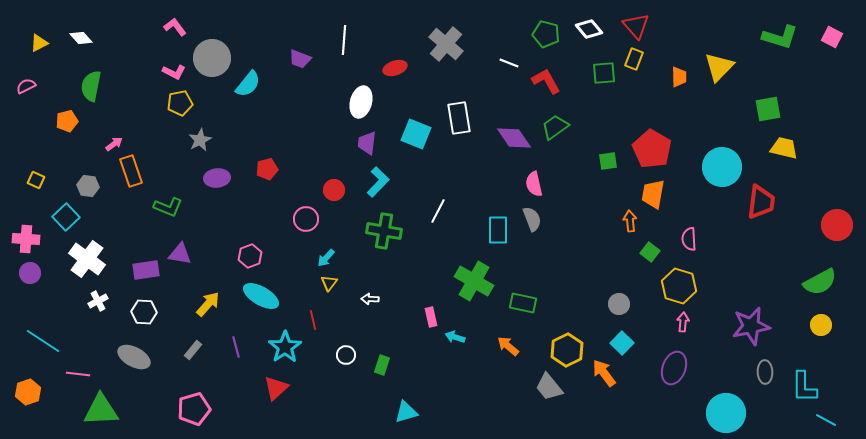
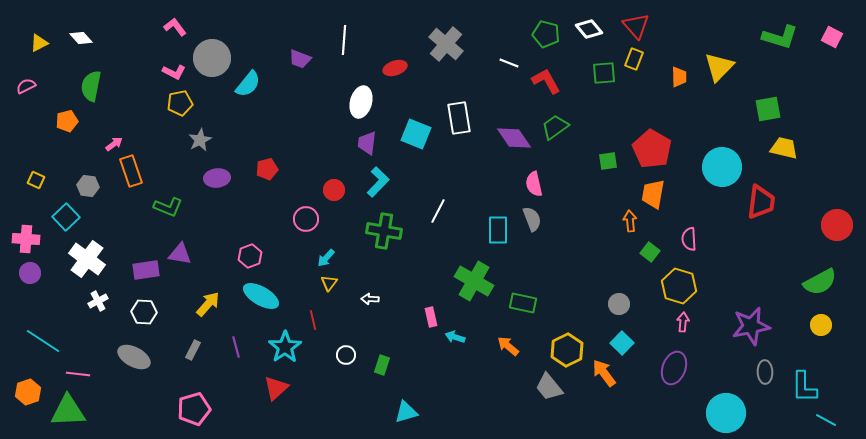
gray rectangle at (193, 350): rotated 12 degrees counterclockwise
green triangle at (101, 410): moved 33 px left, 1 px down
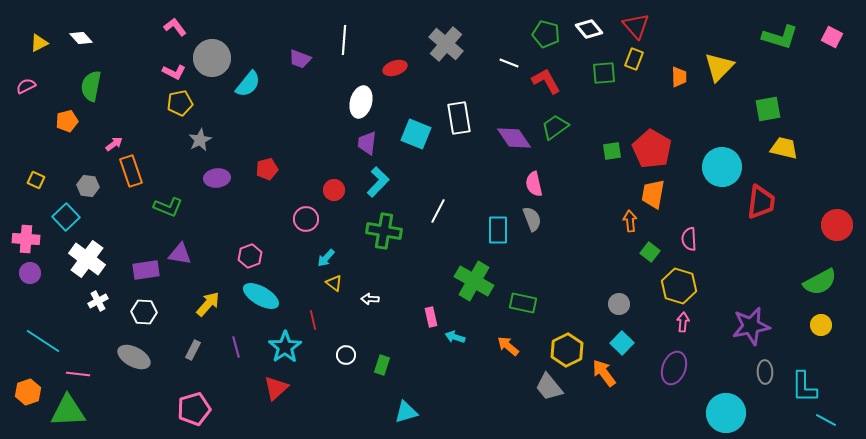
green square at (608, 161): moved 4 px right, 10 px up
yellow triangle at (329, 283): moved 5 px right; rotated 30 degrees counterclockwise
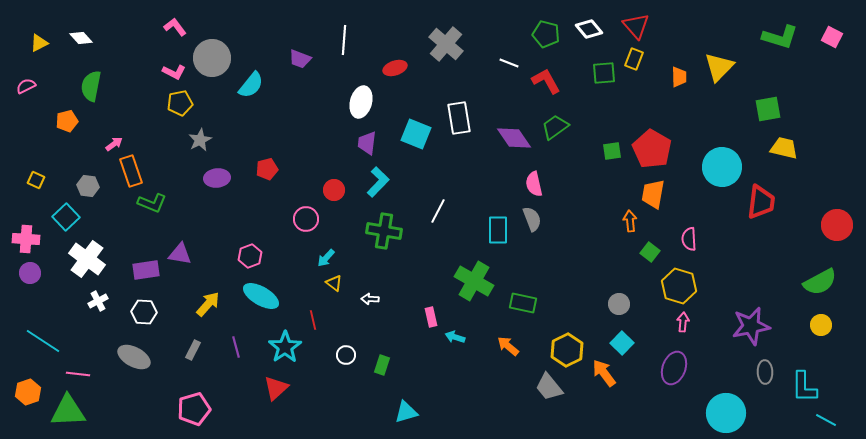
cyan semicircle at (248, 84): moved 3 px right, 1 px down
green L-shape at (168, 207): moved 16 px left, 4 px up
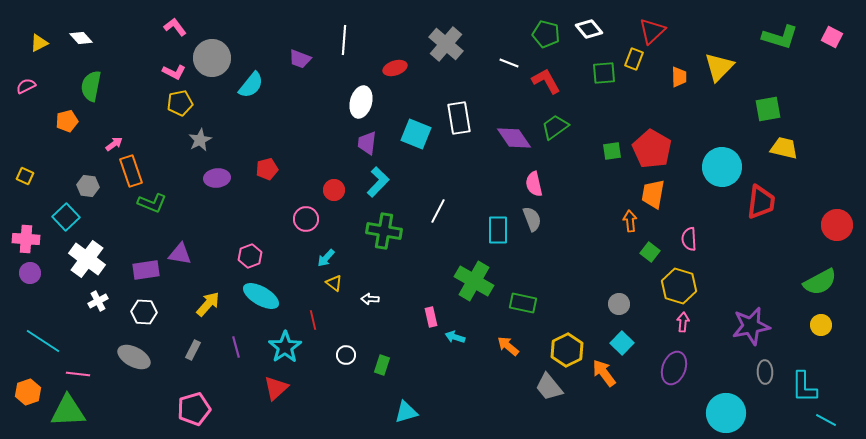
red triangle at (636, 26): moved 16 px right, 5 px down; rotated 28 degrees clockwise
yellow square at (36, 180): moved 11 px left, 4 px up
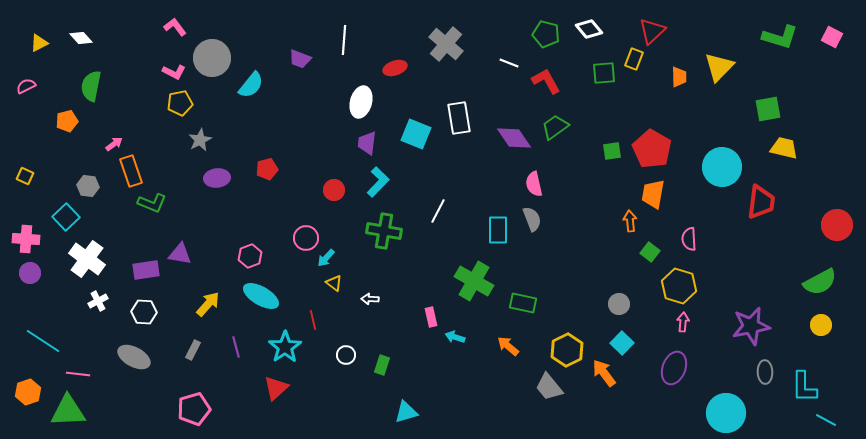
pink circle at (306, 219): moved 19 px down
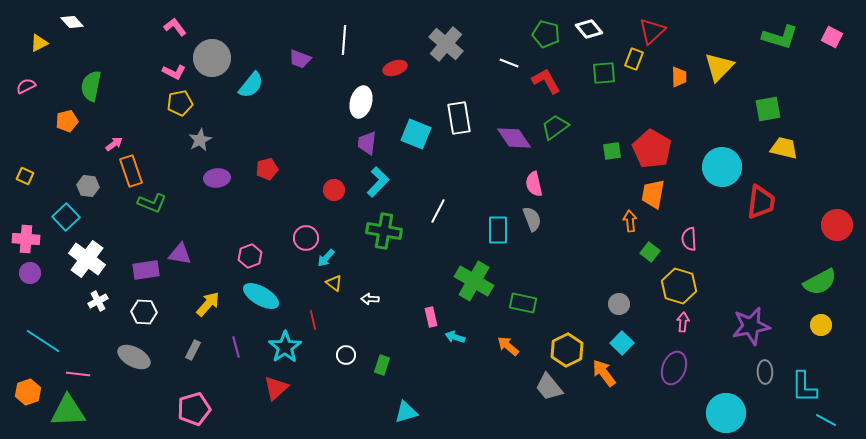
white diamond at (81, 38): moved 9 px left, 16 px up
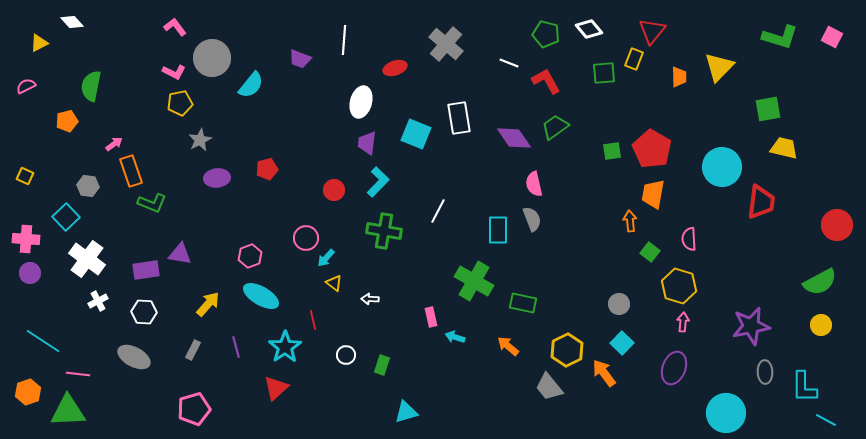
red triangle at (652, 31): rotated 8 degrees counterclockwise
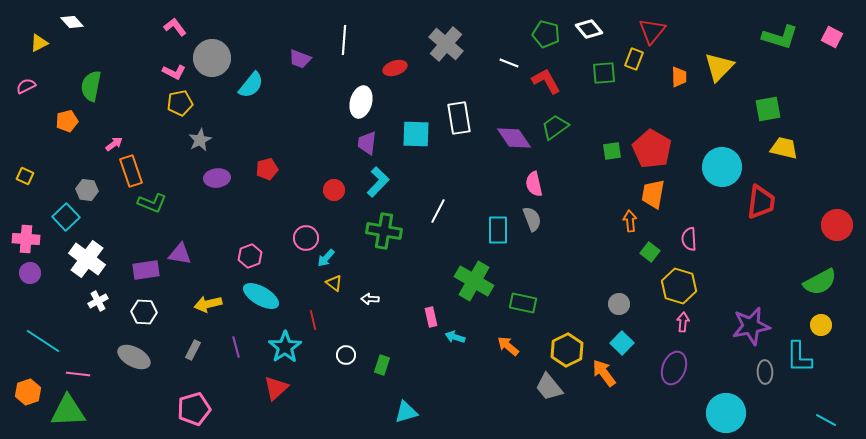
cyan square at (416, 134): rotated 20 degrees counterclockwise
gray hexagon at (88, 186): moved 1 px left, 4 px down
yellow arrow at (208, 304): rotated 144 degrees counterclockwise
cyan L-shape at (804, 387): moved 5 px left, 30 px up
